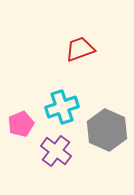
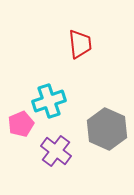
red trapezoid: moved 5 px up; rotated 104 degrees clockwise
cyan cross: moved 13 px left, 6 px up
gray hexagon: moved 1 px up
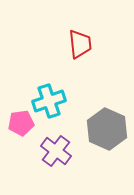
pink pentagon: moved 1 px up; rotated 15 degrees clockwise
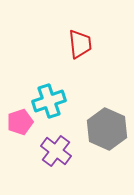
pink pentagon: moved 1 px left, 1 px up; rotated 10 degrees counterclockwise
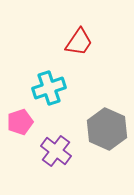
red trapezoid: moved 1 px left, 2 px up; rotated 40 degrees clockwise
cyan cross: moved 13 px up
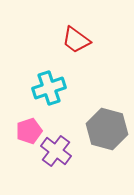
red trapezoid: moved 3 px left, 2 px up; rotated 92 degrees clockwise
pink pentagon: moved 9 px right, 9 px down
gray hexagon: rotated 9 degrees counterclockwise
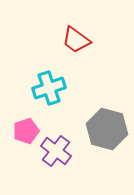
pink pentagon: moved 3 px left
